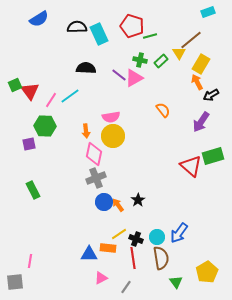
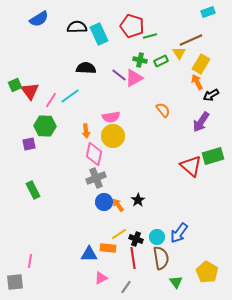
brown line at (191, 40): rotated 15 degrees clockwise
green rectangle at (161, 61): rotated 16 degrees clockwise
yellow pentagon at (207, 272): rotated 10 degrees counterclockwise
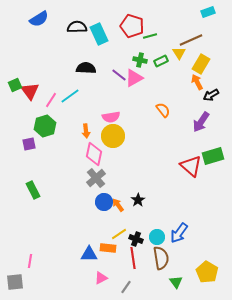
green hexagon at (45, 126): rotated 20 degrees counterclockwise
gray cross at (96, 178): rotated 18 degrees counterclockwise
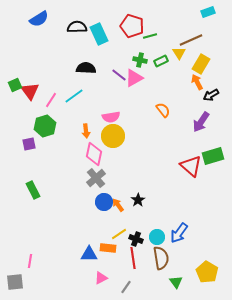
cyan line at (70, 96): moved 4 px right
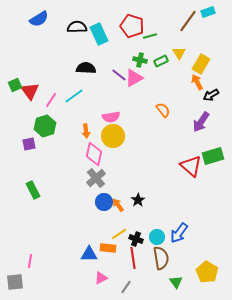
brown line at (191, 40): moved 3 px left, 19 px up; rotated 30 degrees counterclockwise
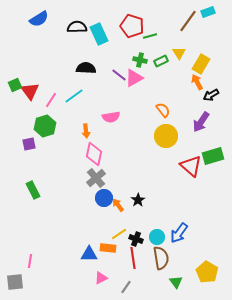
yellow circle at (113, 136): moved 53 px right
blue circle at (104, 202): moved 4 px up
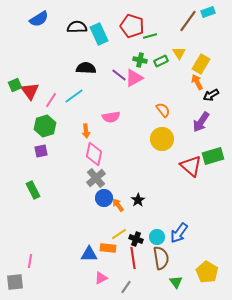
yellow circle at (166, 136): moved 4 px left, 3 px down
purple square at (29, 144): moved 12 px right, 7 px down
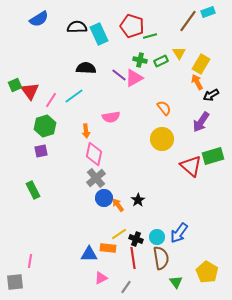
orange semicircle at (163, 110): moved 1 px right, 2 px up
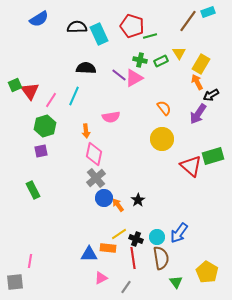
cyan line at (74, 96): rotated 30 degrees counterclockwise
purple arrow at (201, 122): moved 3 px left, 8 px up
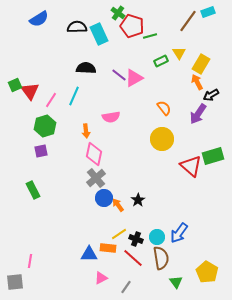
green cross at (140, 60): moved 22 px left, 47 px up; rotated 24 degrees clockwise
red line at (133, 258): rotated 40 degrees counterclockwise
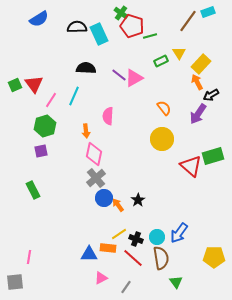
green cross at (118, 13): moved 3 px right
yellow rectangle at (201, 64): rotated 12 degrees clockwise
red triangle at (30, 91): moved 4 px right, 7 px up
pink semicircle at (111, 117): moved 3 px left, 1 px up; rotated 102 degrees clockwise
pink line at (30, 261): moved 1 px left, 4 px up
yellow pentagon at (207, 272): moved 7 px right, 15 px up; rotated 30 degrees counterclockwise
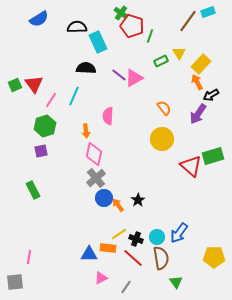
cyan rectangle at (99, 34): moved 1 px left, 8 px down
green line at (150, 36): rotated 56 degrees counterclockwise
